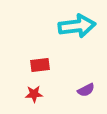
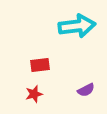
red star: rotated 12 degrees counterclockwise
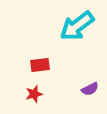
cyan arrow: rotated 150 degrees clockwise
purple semicircle: moved 4 px right, 1 px up
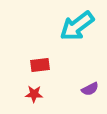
red star: rotated 18 degrees clockwise
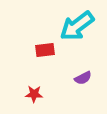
red rectangle: moved 5 px right, 15 px up
purple semicircle: moved 7 px left, 11 px up
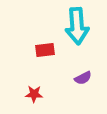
cyan arrow: rotated 57 degrees counterclockwise
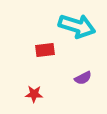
cyan arrow: rotated 69 degrees counterclockwise
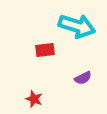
red star: moved 5 px down; rotated 18 degrees clockwise
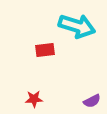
purple semicircle: moved 9 px right, 23 px down
red star: rotated 24 degrees counterclockwise
